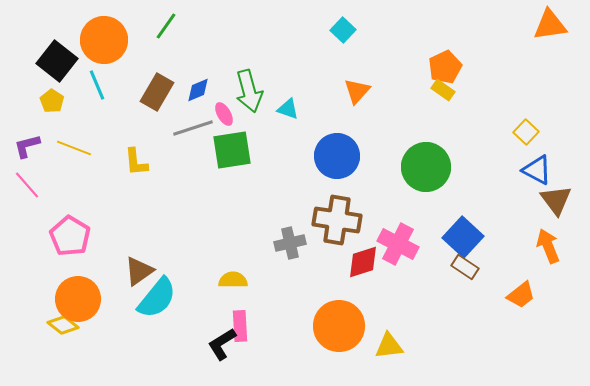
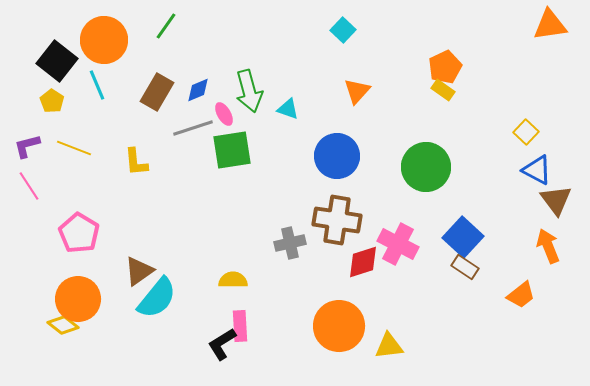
pink line at (27, 185): moved 2 px right, 1 px down; rotated 8 degrees clockwise
pink pentagon at (70, 236): moved 9 px right, 3 px up
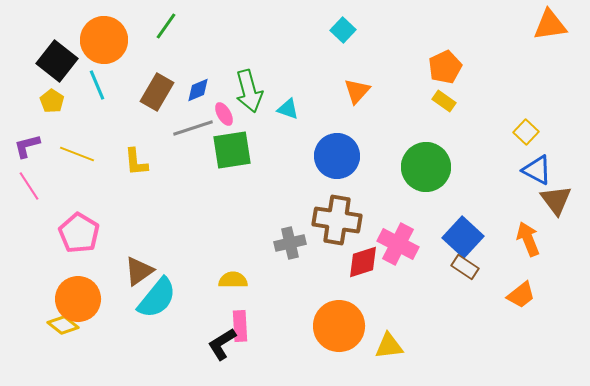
yellow rectangle at (443, 90): moved 1 px right, 11 px down
yellow line at (74, 148): moved 3 px right, 6 px down
orange arrow at (548, 246): moved 20 px left, 7 px up
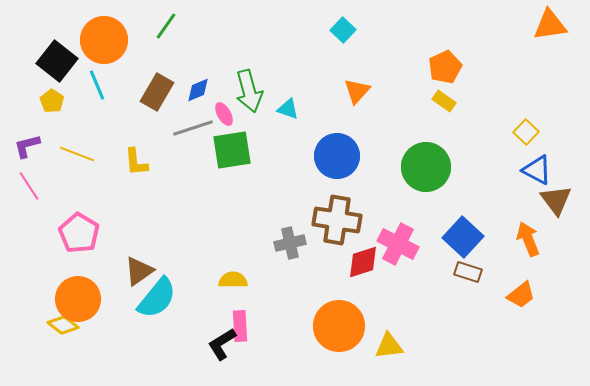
brown rectangle at (465, 267): moved 3 px right, 5 px down; rotated 16 degrees counterclockwise
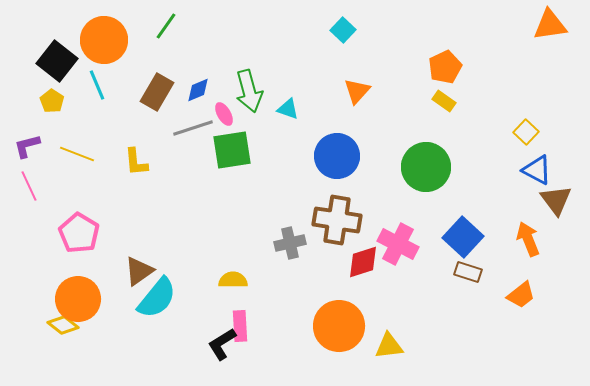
pink line at (29, 186): rotated 8 degrees clockwise
